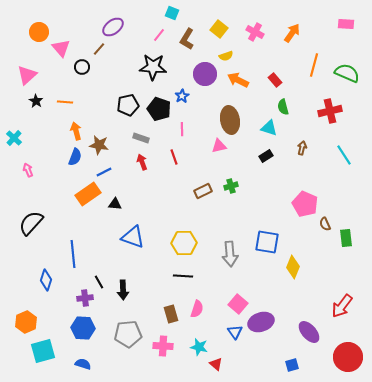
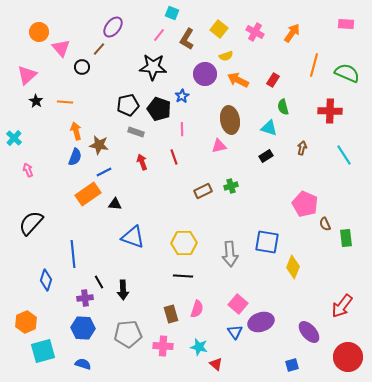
purple ellipse at (113, 27): rotated 15 degrees counterclockwise
red rectangle at (275, 80): moved 2 px left; rotated 72 degrees clockwise
red cross at (330, 111): rotated 15 degrees clockwise
gray rectangle at (141, 138): moved 5 px left, 6 px up
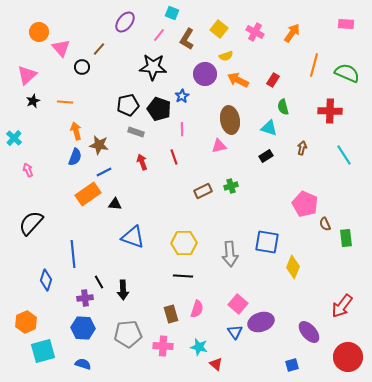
purple ellipse at (113, 27): moved 12 px right, 5 px up
black star at (36, 101): moved 3 px left; rotated 16 degrees clockwise
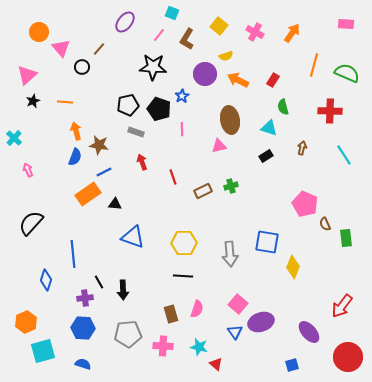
yellow square at (219, 29): moved 3 px up
red line at (174, 157): moved 1 px left, 20 px down
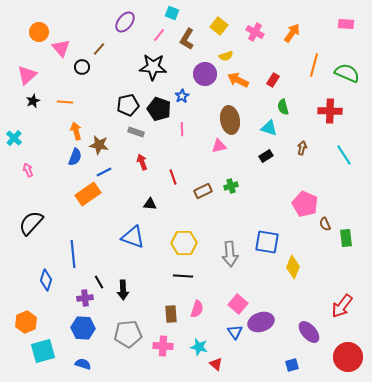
black triangle at (115, 204): moved 35 px right
brown rectangle at (171, 314): rotated 12 degrees clockwise
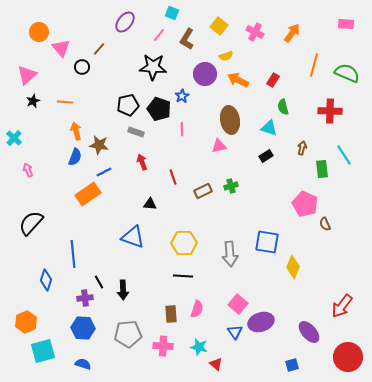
green rectangle at (346, 238): moved 24 px left, 69 px up
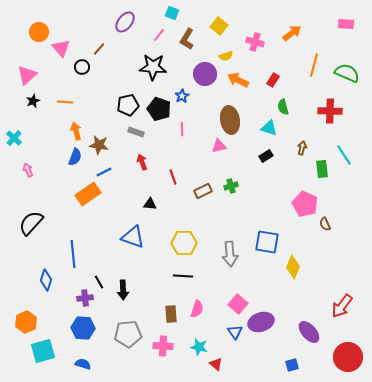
pink cross at (255, 32): moved 10 px down; rotated 12 degrees counterclockwise
orange arrow at (292, 33): rotated 18 degrees clockwise
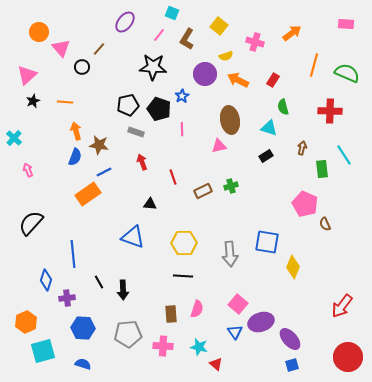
purple cross at (85, 298): moved 18 px left
purple ellipse at (309, 332): moved 19 px left, 7 px down
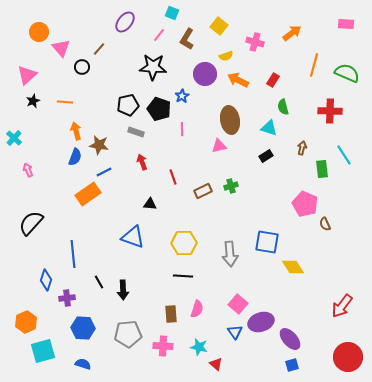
yellow diamond at (293, 267): rotated 55 degrees counterclockwise
